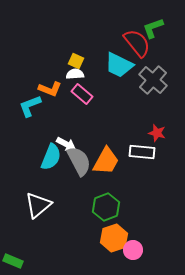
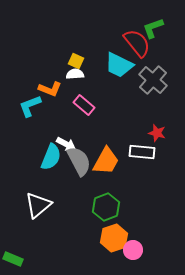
pink rectangle: moved 2 px right, 11 px down
green rectangle: moved 2 px up
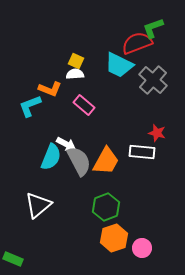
red semicircle: rotated 72 degrees counterclockwise
pink circle: moved 9 px right, 2 px up
